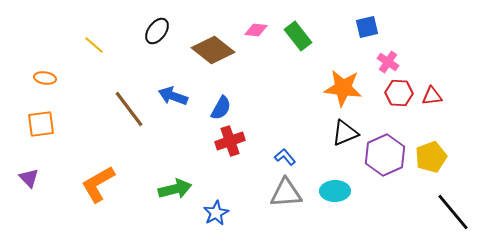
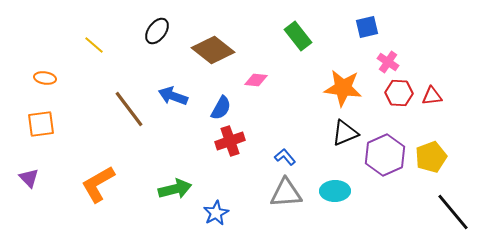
pink diamond: moved 50 px down
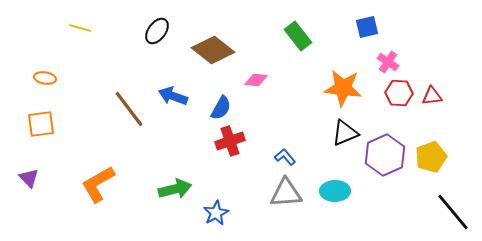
yellow line: moved 14 px left, 17 px up; rotated 25 degrees counterclockwise
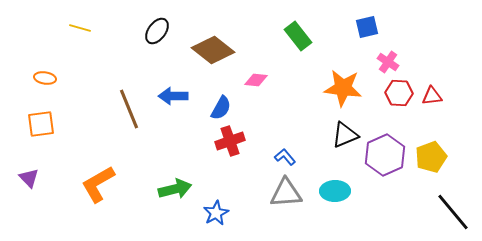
blue arrow: rotated 20 degrees counterclockwise
brown line: rotated 15 degrees clockwise
black triangle: moved 2 px down
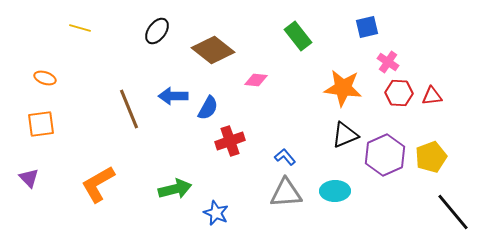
orange ellipse: rotated 10 degrees clockwise
blue semicircle: moved 13 px left
blue star: rotated 20 degrees counterclockwise
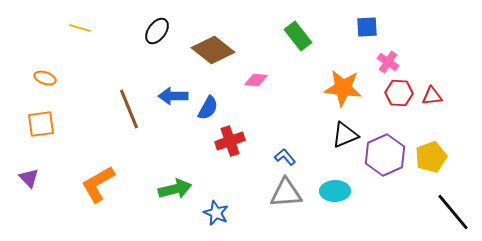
blue square: rotated 10 degrees clockwise
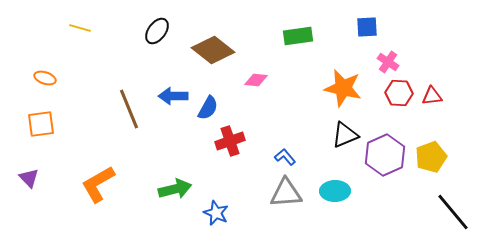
green rectangle: rotated 60 degrees counterclockwise
orange star: rotated 6 degrees clockwise
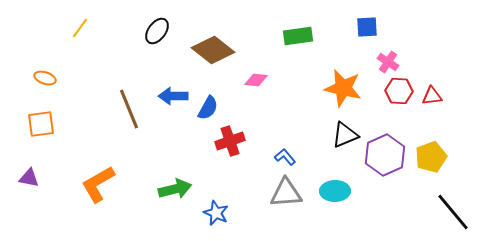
yellow line: rotated 70 degrees counterclockwise
red hexagon: moved 2 px up
purple triangle: rotated 35 degrees counterclockwise
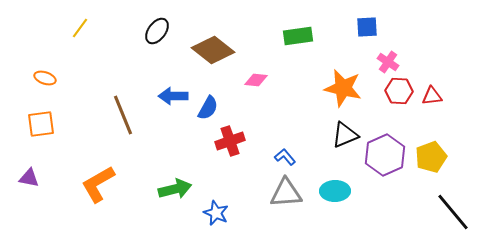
brown line: moved 6 px left, 6 px down
